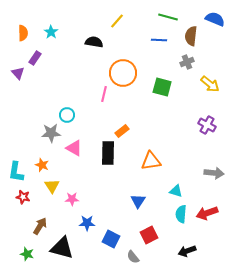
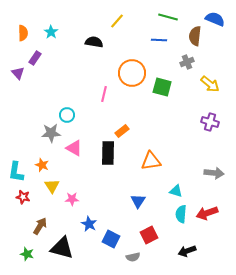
brown semicircle: moved 4 px right
orange circle: moved 9 px right
purple cross: moved 3 px right, 3 px up; rotated 12 degrees counterclockwise
blue star: moved 2 px right, 1 px down; rotated 28 degrees clockwise
gray semicircle: rotated 64 degrees counterclockwise
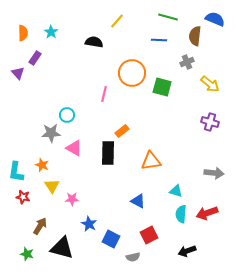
blue triangle: rotated 35 degrees counterclockwise
